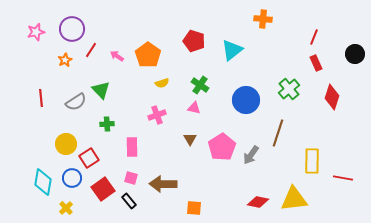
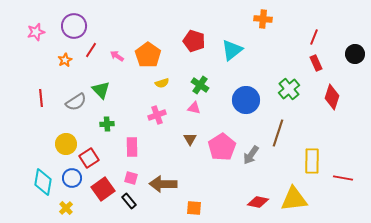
purple circle at (72, 29): moved 2 px right, 3 px up
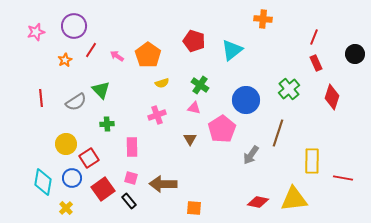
pink pentagon at (222, 147): moved 18 px up
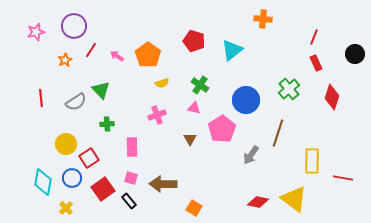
yellow triangle at (294, 199): rotated 44 degrees clockwise
orange square at (194, 208): rotated 28 degrees clockwise
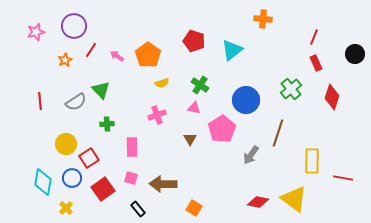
green cross at (289, 89): moved 2 px right
red line at (41, 98): moved 1 px left, 3 px down
black rectangle at (129, 201): moved 9 px right, 8 px down
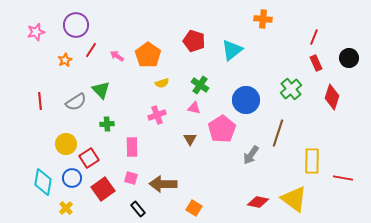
purple circle at (74, 26): moved 2 px right, 1 px up
black circle at (355, 54): moved 6 px left, 4 px down
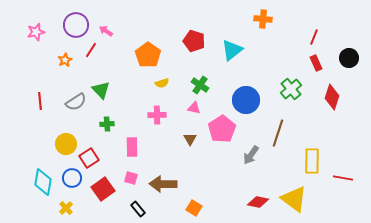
pink arrow at (117, 56): moved 11 px left, 25 px up
pink cross at (157, 115): rotated 18 degrees clockwise
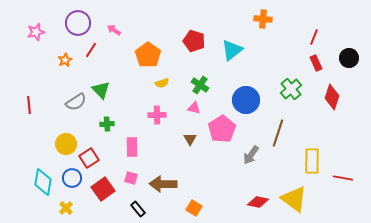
purple circle at (76, 25): moved 2 px right, 2 px up
pink arrow at (106, 31): moved 8 px right, 1 px up
red line at (40, 101): moved 11 px left, 4 px down
